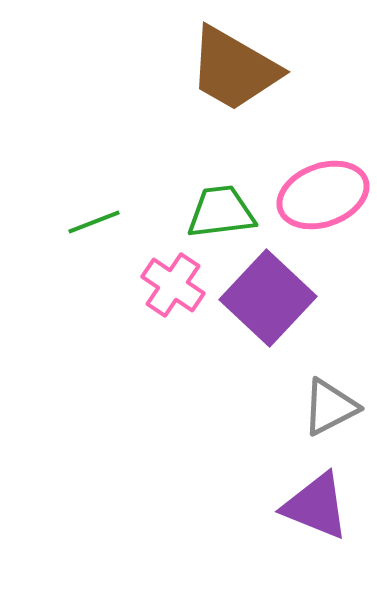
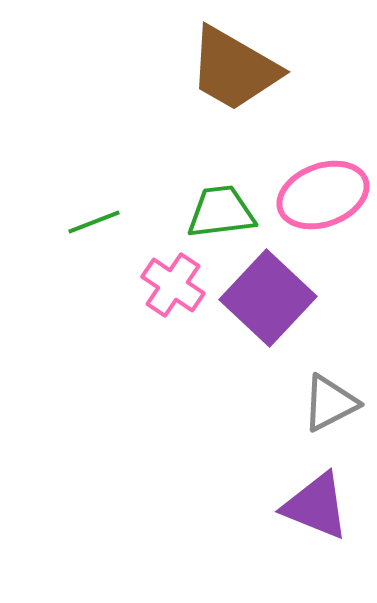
gray triangle: moved 4 px up
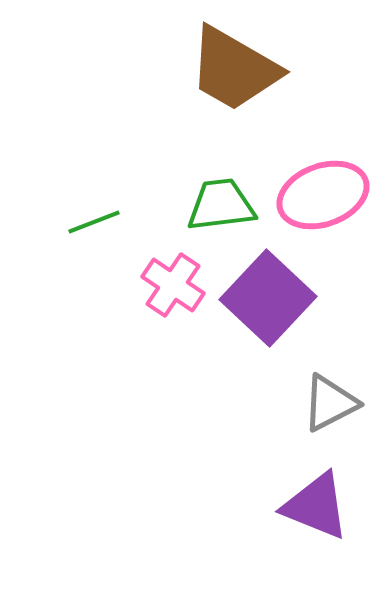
green trapezoid: moved 7 px up
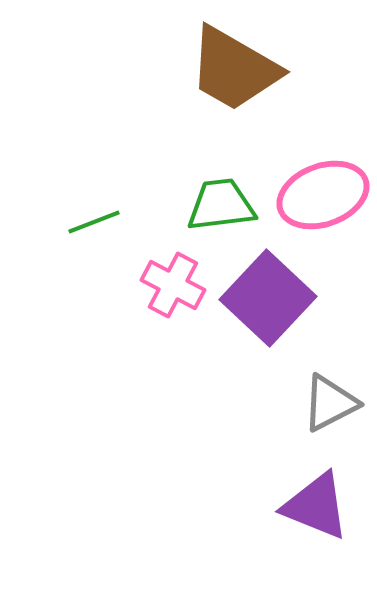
pink cross: rotated 6 degrees counterclockwise
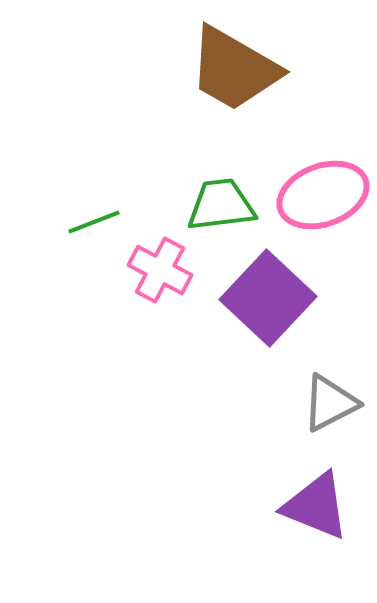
pink cross: moved 13 px left, 15 px up
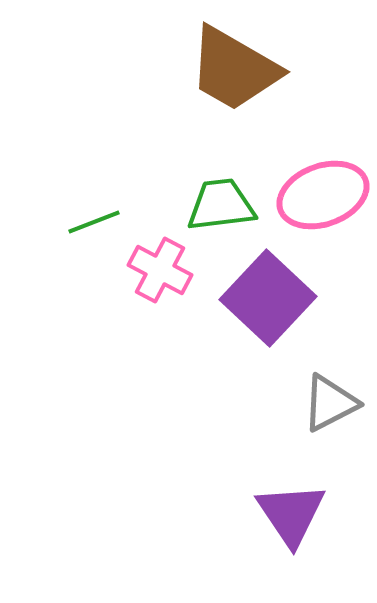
purple triangle: moved 25 px left, 8 px down; rotated 34 degrees clockwise
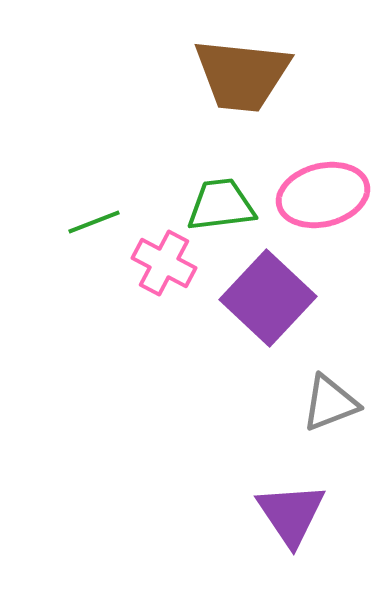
brown trapezoid: moved 8 px right, 6 px down; rotated 24 degrees counterclockwise
pink ellipse: rotated 6 degrees clockwise
pink cross: moved 4 px right, 7 px up
gray triangle: rotated 6 degrees clockwise
